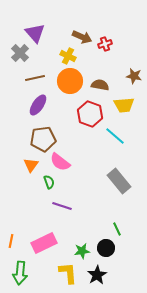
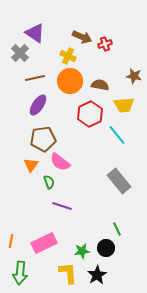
purple triangle: rotated 15 degrees counterclockwise
red hexagon: rotated 15 degrees clockwise
cyan line: moved 2 px right, 1 px up; rotated 10 degrees clockwise
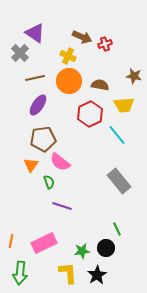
orange circle: moved 1 px left
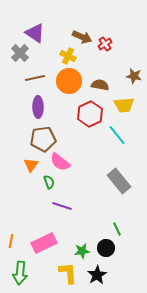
red cross: rotated 16 degrees counterclockwise
purple ellipse: moved 2 px down; rotated 35 degrees counterclockwise
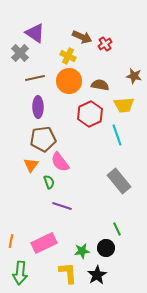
cyan line: rotated 20 degrees clockwise
pink semicircle: rotated 15 degrees clockwise
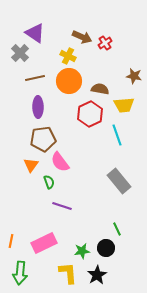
red cross: moved 1 px up
brown semicircle: moved 4 px down
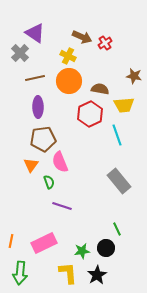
pink semicircle: rotated 15 degrees clockwise
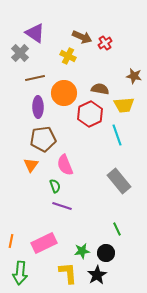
orange circle: moved 5 px left, 12 px down
pink semicircle: moved 5 px right, 3 px down
green semicircle: moved 6 px right, 4 px down
black circle: moved 5 px down
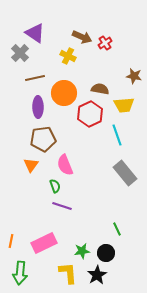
gray rectangle: moved 6 px right, 8 px up
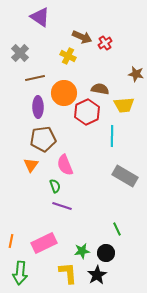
purple triangle: moved 5 px right, 16 px up
brown star: moved 2 px right, 2 px up
red hexagon: moved 3 px left, 2 px up
cyan line: moved 5 px left, 1 px down; rotated 20 degrees clockwise
gray rectangle: moved 3 px down; rotated 20 degrees counterclockwise
